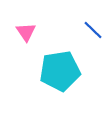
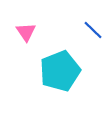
cyan pentagon: rotated 12 degrees counterclockwise
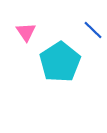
cyan pentagon: moved 9 px up; rotated 12 degrees counterclockwise
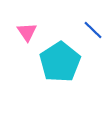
pink triangle: moved 1 px right
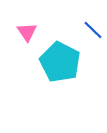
cyan pentagon: rotated 12 degrees counterclockwise
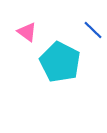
pink triangle: rotated 20 degrees counterclockwise
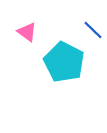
cyan pentagon: moved 4 px right
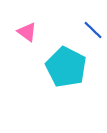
cyan pentagon: moved 2 px right, 5 px down
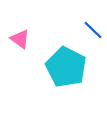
pink triangle: moved 7 px left, 7 px down
